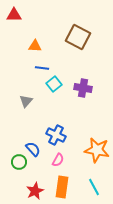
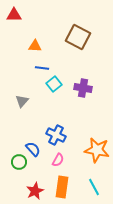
gray triangle: moved 4 px left
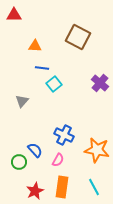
purple cross: moved 17 px right, 5 px up; rotated 30 degrees clockwise
blue cross: moved 8 px right
blue semicircle: moved 2 px right, 1 px down
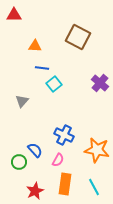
orange rectangle: moved 3 px right, 3 px up
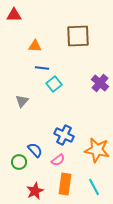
brown square: moved 1 px up; rotated 30 degrees counterclockwise
pink semicircle: rotated 24 degrees clockwise
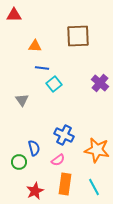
gray triangle: moved 1 px up; rotated 16 degrees counterclockwise
blue semicircle: moved 1 px left, 2 px up; rotated 28 degrees clockwise
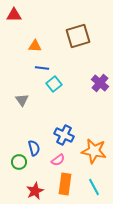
brown square: rotated 15 degrees counterclockwise
orange star: moved 3 px left, 1 px down
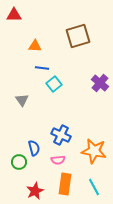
blue cross: moved 3 px left
pink semicircle: rotated 32 degrees clockwise
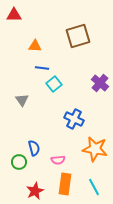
blue cross: moved 13 px right, 16 px up
orange star: moved 1 px right, 2 px up
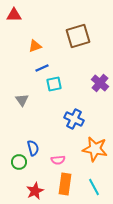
orange triangle: rotated 24 degrees counterclockwise
blue line: rotated 32 degrees counterclockwise
cyan square: rotated 28 degrees clockwise
blue semicircle: moved 1 px left
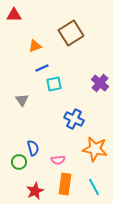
brown square: moved 7 px left, 3 px up; rotated 15 degrees counterclockwise
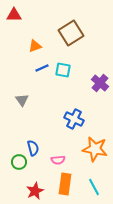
cyan square: moved 9 px right, 14 px up; rotated 21 degrees clockwise
